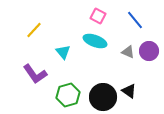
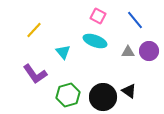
gray triangle: rotated 24 degrees counterclockwise
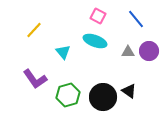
blue line: moved 1 px right, 1 px up
purple L-shape: moved 5 px down
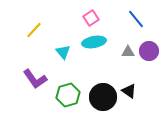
pink square: moved 7 px left, 2 px down; rotated 28 degrees clockwise
cyan ellipse: moved 1 px left, 1 px down; rotated 30 degrees counterclockwise
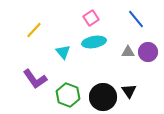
purple circle: moved 1 px left, 1 px down
black triangle: rotated 21 degrees clockwise
green hexagon: rotated 25 degrees counterclockwise
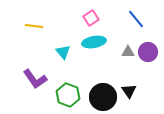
yellow line: moved 4 px up; rotated 54 degrees clockwise
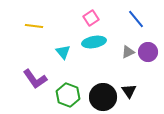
gray triangle: rotated 24 degrees counterclockwise
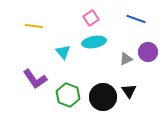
blue line: rotated 30 degrees counterclockwise
gray triangle: moved 2 px left, 7 px down
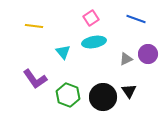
purple circle: moved 2 px down
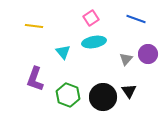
gray triangle: rotated 24 degrees counterclockwise
purple L-shape: rotated 55 degrees clockwise
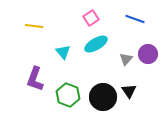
blue line: moved 1 px left
cyan ellipse: moved 2 px right, 2 px down; rotated 20 degrees counterclockwise
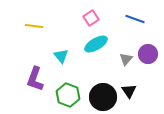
cyan triangle: moved 2 px left, 4 px down
